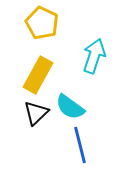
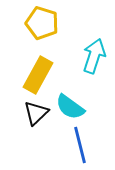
yellow pentagon: rotated 8 degrees counterclockwise
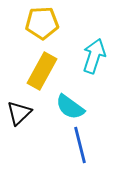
yellow pentagon: rotated 20 degrees counterclockwise
yellow rectangle: moved 4 px right, 4 px up
black triangle: moved 17 px left
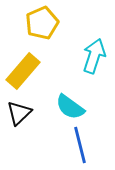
yellow pentagon: rotated 20 degrees counterclockwise
yellow rectangle: moved 19 px left; rotated 12 degrees clockwise
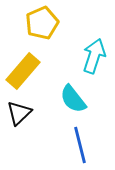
cyan semicircle: moved 3 px right, 8 px up; rotated 16 degrees clockwise
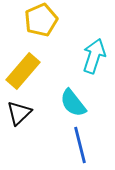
yellow pentagon: moved 1 px left, 3 px up
cyan semicircle: moved 4 px down
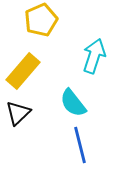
black triangle: moved 1 px left
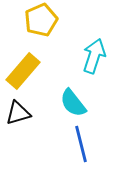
black triangle: rotated 28 degrees clockwise
blue line: moved 1 px right, 1 px up
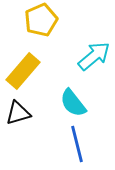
cyan arrow: rotated 32 degrees clockwise
blue line: moved 4 px left
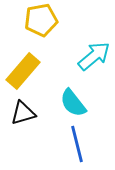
yellow pentagon: rotated 12 degrees clockwise
black triangle: moved 5 px right
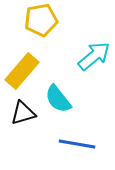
yellow rectangle: moved 1 px left
cyan semicircle: moved 15 px left, 4 px up
blue line: rotated 66 degrees counterclockwise
